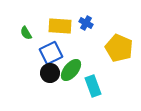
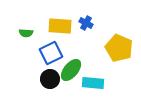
green semicircle: rotated 56 degrees counterclockwise
black circle: moved 6 px down
cyan rectangle: moved 3 px up; rotated 65 degrees counterclockwise
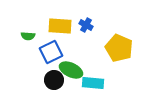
blue cross: moved 2 px down
green semicircle: moved 2 px right, 3 px down
blue square: moved 1 px up
green ellipse: rotated 75 degrees clockwise
black circle: moved 4 px right, 1 px down
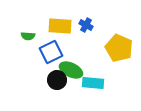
black circle: moved 3 px right
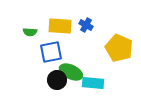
green semicircle: moved 2 px right, 4 px up
blue square: rotated 15 degrees clockwise
green ellipse: moved 2 px down
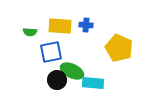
blue cross: rotated 24 degrees counterclockwise
green ellipse: moved 1 px right, 1 px up
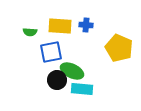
cyan rectangle: moved 11 px left, 6 px down
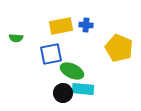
yellow rectangle: moved 1 px right; rotated 15 degrees counterclockwise
green semicircle: moved 14 px left, 6 px down
blue square: moved 2 px down
black circle: moved 6 px right, 13 px down
cyan rectangle: moved 1 px right
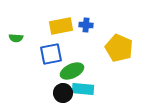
green ellipse: rotated 50 degrees counterclockwise
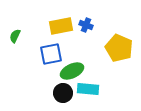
blue cross: rotated 16 degrees clockwise
green semicircle: moved 1 px left, 2 px up; rotated 112 degrees clockwise
cyan rectangle: moved 5 px right
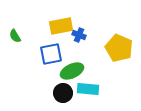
blue cross: moved 7 px left, 10 px down
green semicircle: rotated 56 degrees counterclockwise
